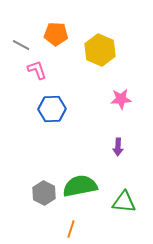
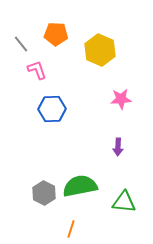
gray line: moved 1 px up; rotated 24 degrees clockwise
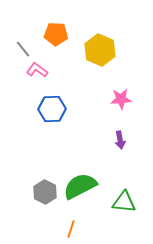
gray line: moved 2 px right, 5 px down
pink L-shape: rotated 35 degrees counterclockwise
purple arrow: moved 2 px right, 7 px up; rotated 12 degrees counterclockwise
green semicircle: rotated 16 degrees counterclockwise
gray hexagon: moved 1 px right, 1 px up
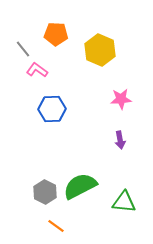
orange line: moved 15 px left, 3 px up; rotated 72 degrees counterclockwise
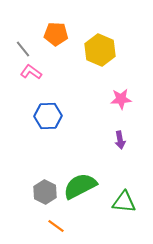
pink L-shape: moved 6 px left, 2 px down
blue hexagon: moved 4 px left, 7 px down
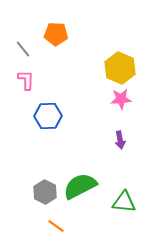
yellow hexagon: moved 20 px right, 18 px down
pink L-shape: moved 5 px left, 8 px down; rotated 55 degrees clockwise
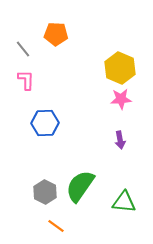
blue hexagon: moved 3 px left, 7 px down
green semicircle: rotated 28 degrees counterclockwise
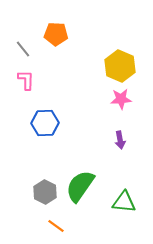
yellow hexagon: moved 2 px up
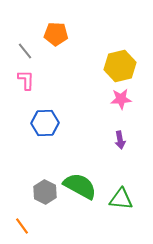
gray line: moved 2 px right, 2 px down
yellow hexagon: rotated 24 degrees clockwise
green semicircle: rotated 84 degrees clockwise
green triangle: moved 3 px left, 3 px up
orange line: moved 34 px left; rotated 18 degrees clockwise
